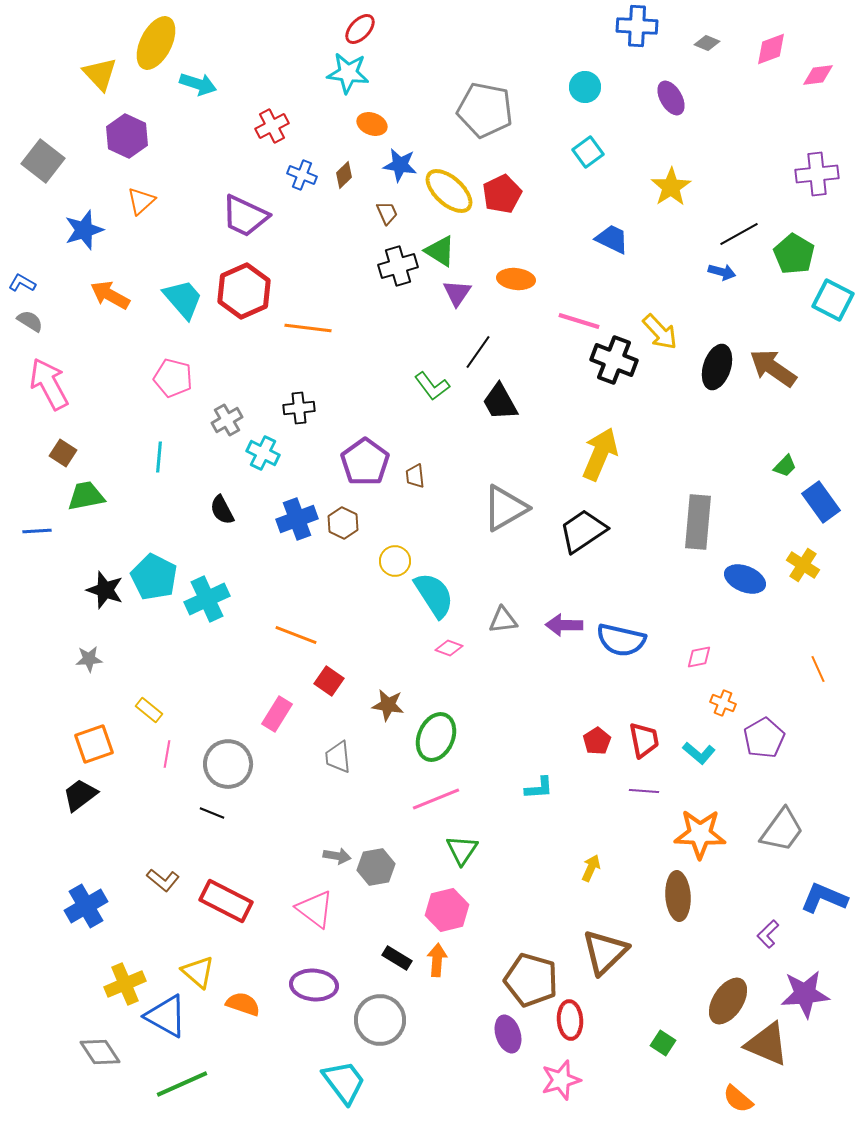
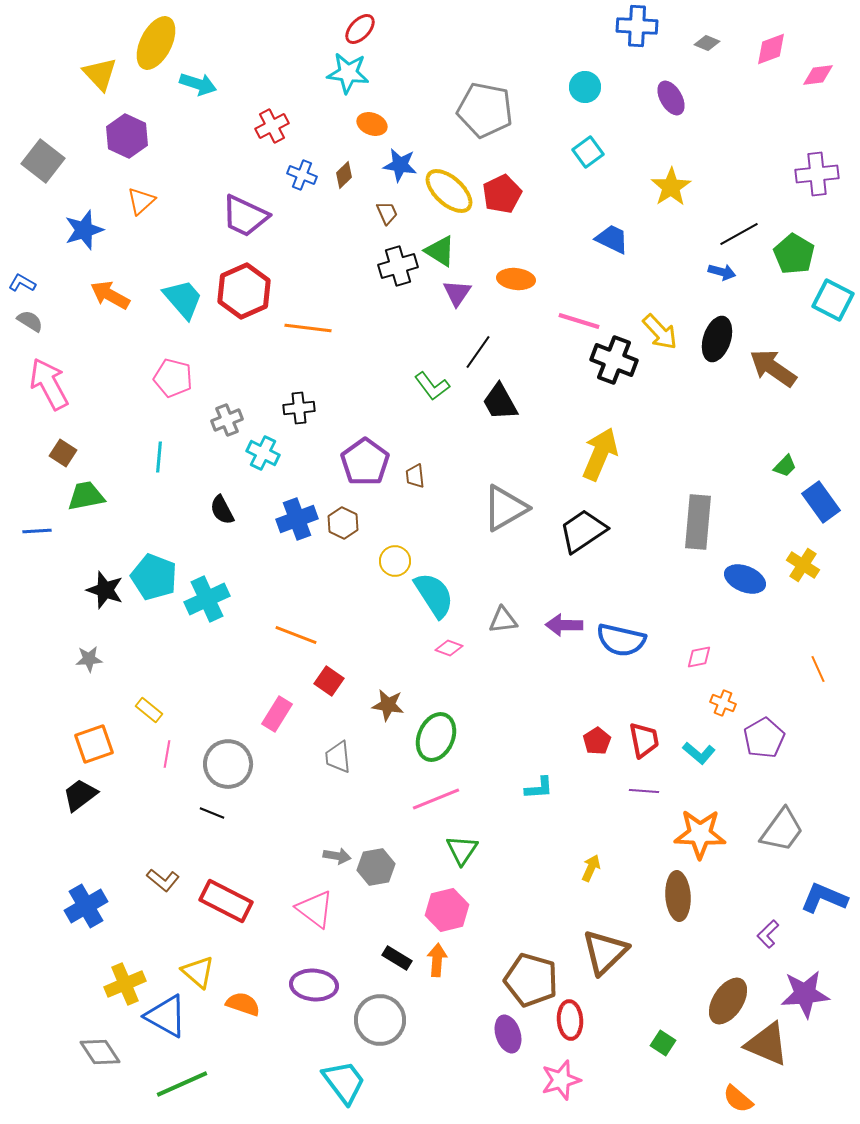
black ellipse at (717, 367): moved 28 px up
gray cross at (227, 420): rotated 8 degrees clockwise
cyan pentagon at (154, 577): rotated 6 degrees counterclockwise
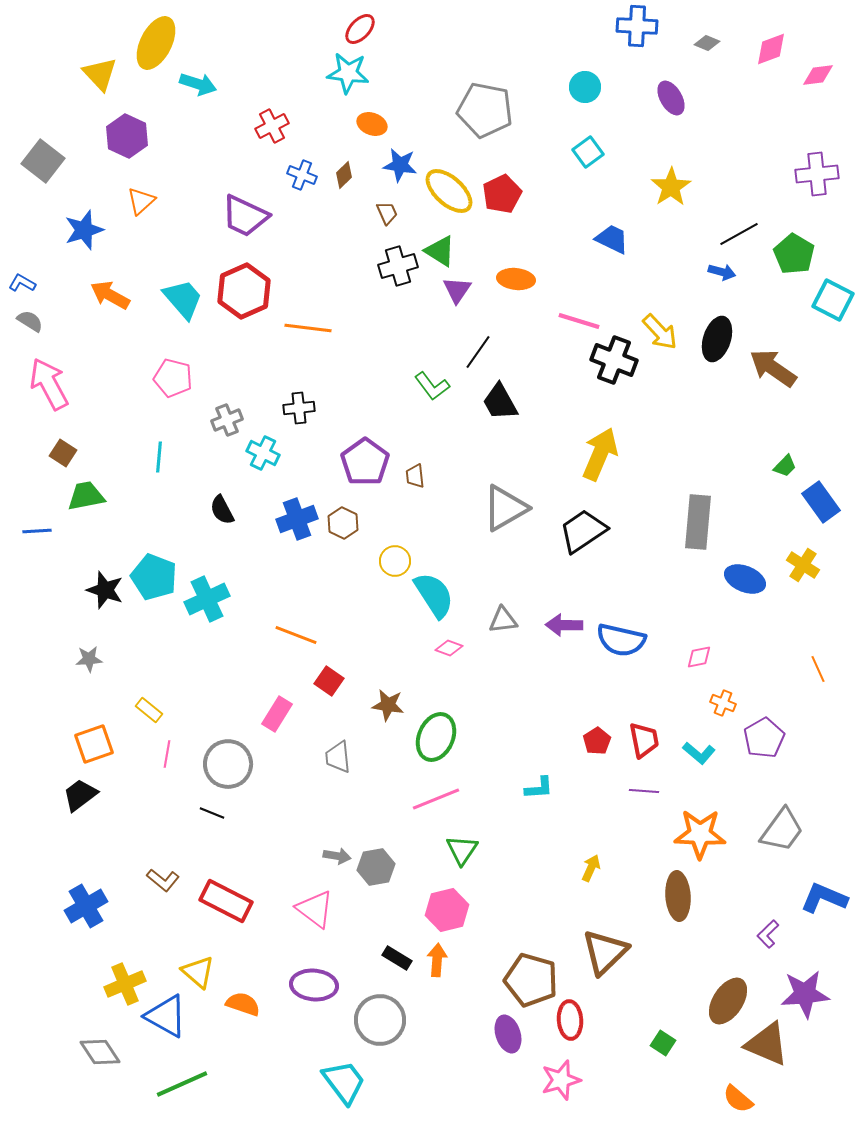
purple triangle at (457, 293): moved 3 px up
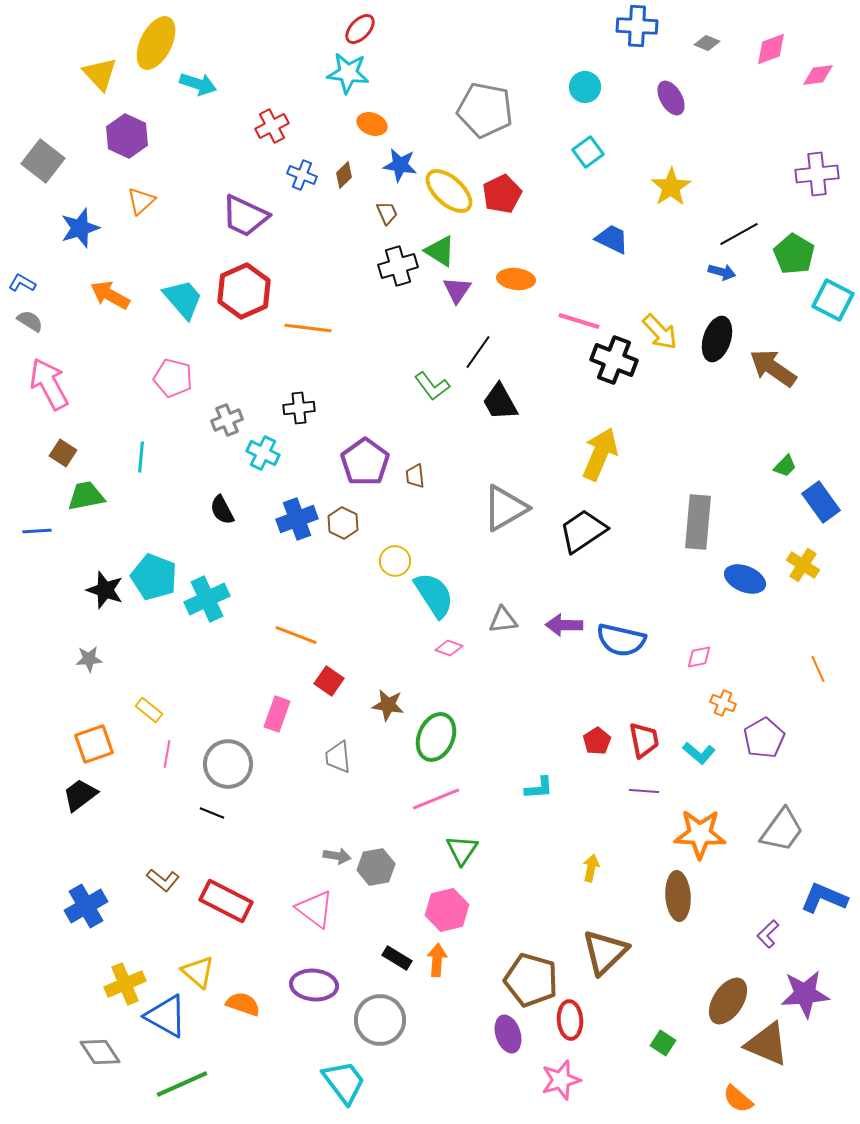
blue star at (84, 230): moved 4 px left, 2 px up
cyan line at (159, 457): moved 18 px left
pink rectangle at (277, 714): rotated 12 degrees counterclockwise
yellow arrow at (591, 868): rotated 12 degrees counterclockwise
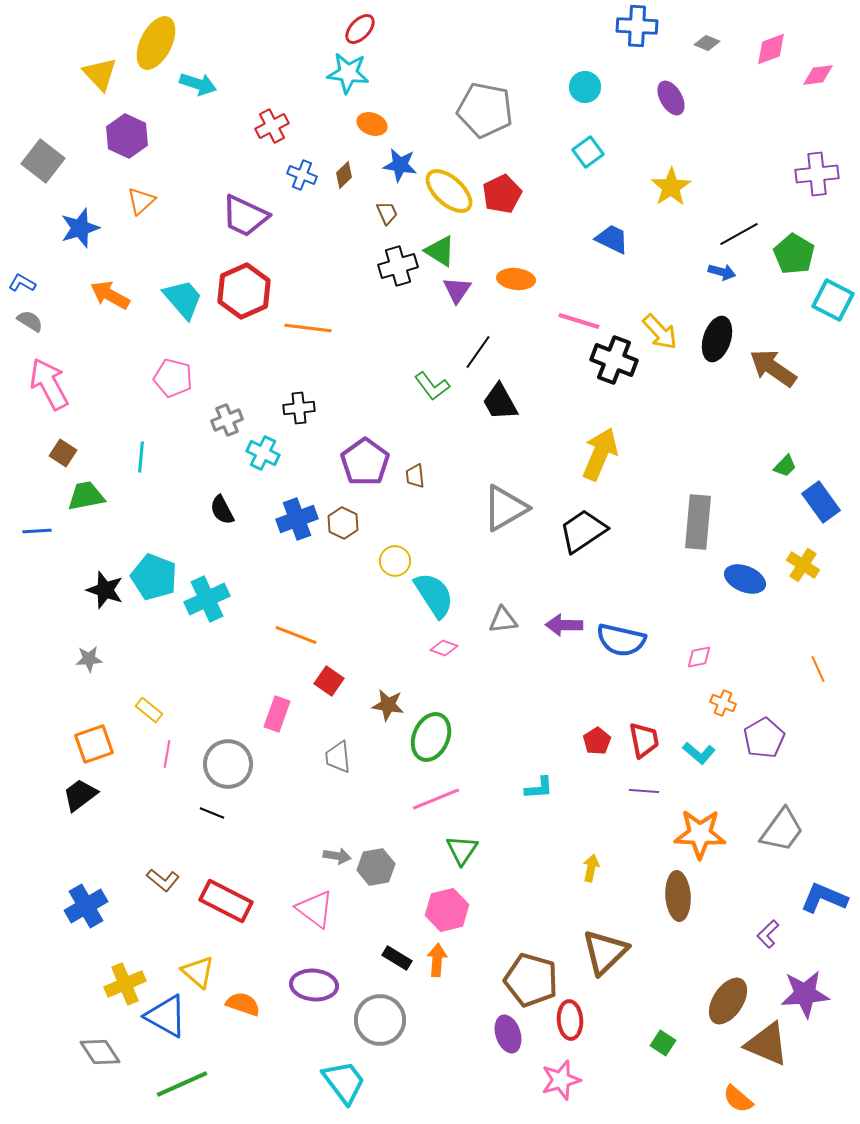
pink diamond at (449, 648): moved 5 px left
green ellipse at (436, 737): moved 5 px left
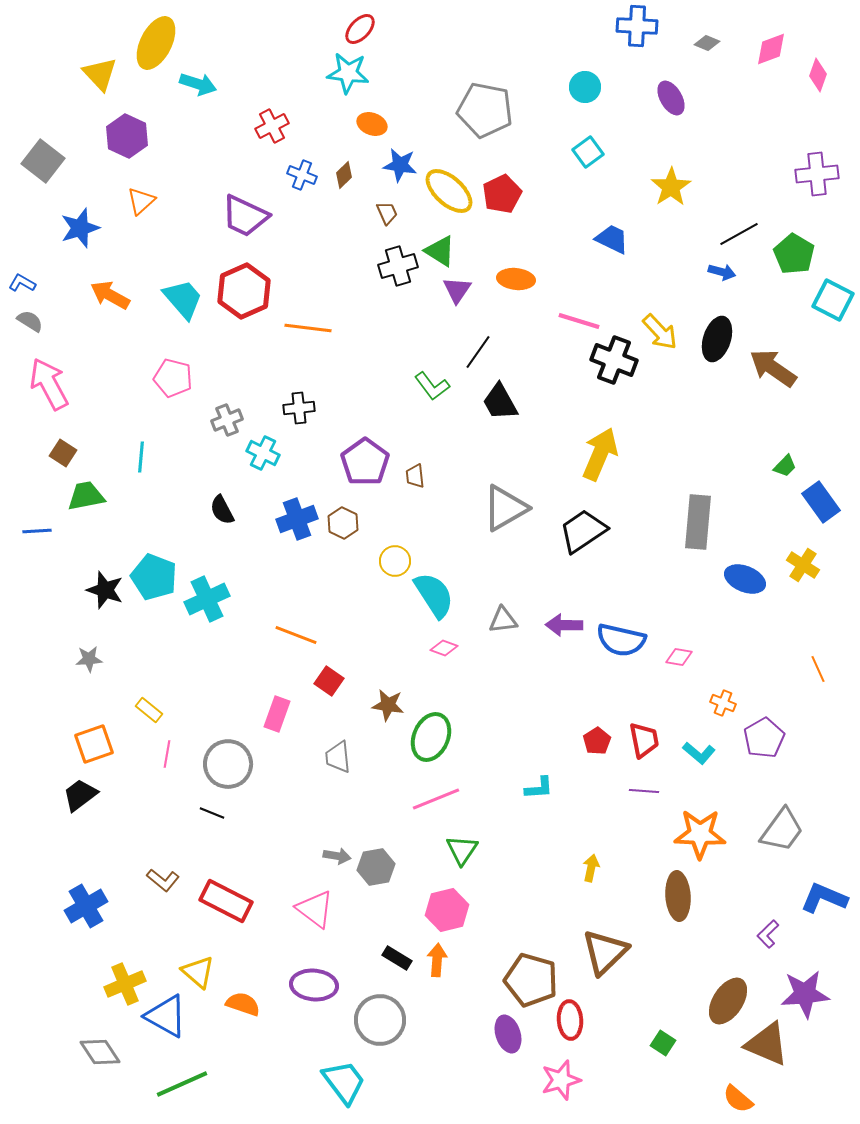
pink diamond at (818, 75): rotated 64 degrees counterclockwise
pink diamond at (699, 657): moved 20 px left; rotated 20 degrees clockwise
